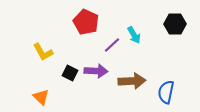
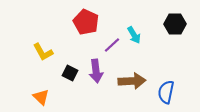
purple arrow: rotated 80 degrees clockwise
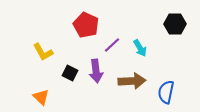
red pentagon: moved 3 px down
cyan arrow: moved 6 px right, 13 px down
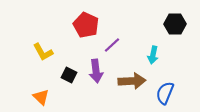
cyan arrow: moved 13 px right, 7 px down; rotated 42 degrees clockwise
black square: moved 1 px left, 2 px down
blue semicircle: moved 1 px left, 1 px down; rotated 10 degrees clockwise
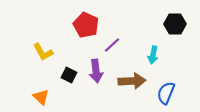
blue semicircle: moved 1 px right
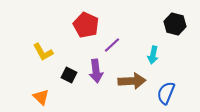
black hexagon: rotated 15 degrees clockwise
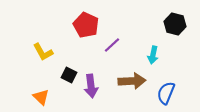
purple arrow: moved 5 px left, 15 px down
